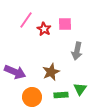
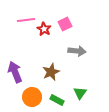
pink line: rotated 48 degrees clockwise
pink square: rotated 24 degrees counterclockwise
gray arrow: rotated 96 degrees counterclockwise
purple arrow: rotated 135 degrees counterclockwise
green triangle: moved 4 px down
green rectangle: moved 4 px left, 5 px down; rotated 32 degrees clockwise
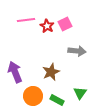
red star: moved 3 px right, 3 px up
orange circle: moved 1 px right, 1 px up
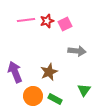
red star: moved 5 px up; rotated 24 degrees clockwise
brown star: moved 2 px left
green triangle: moved 4 px right, 3 px up
green rectangle: moved 2 px left, 1 px up
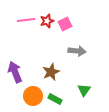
brown star: moved 2 px right
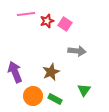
pink line: moved 6 px up
pink square: rotated 32 degrees counterclockwise
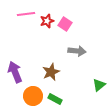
green triangle: moved 15 px right, 5 px up; rotated 16 degrees clockwise
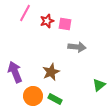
pink line: moved 1 px left, 1 px up; rotated 54 degrees counterclockwise
pink square: rotated 24 degrees counterclockwise
gray arrow: moved 4 px up
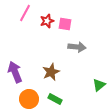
orange circle: moved 4 px left, 3 px down
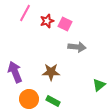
pink square: rotated 16 degrees clockwise
brown star: rotated 24 degrees clockwise
green rectangle: moved 2 px left, 2 px down
